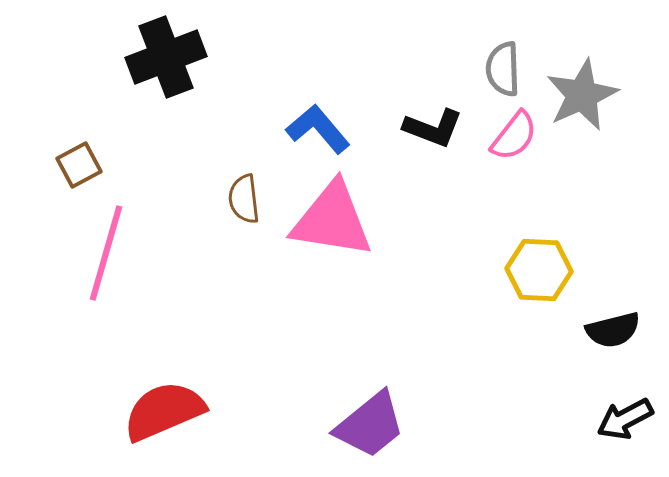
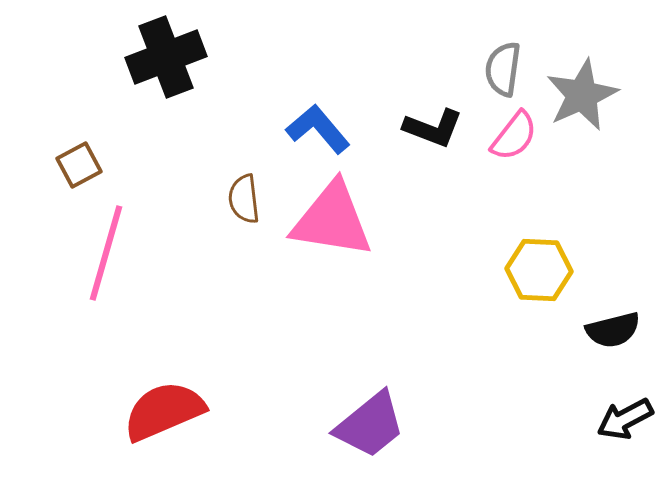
gray semicircle: rotated 10 degrees clockwise
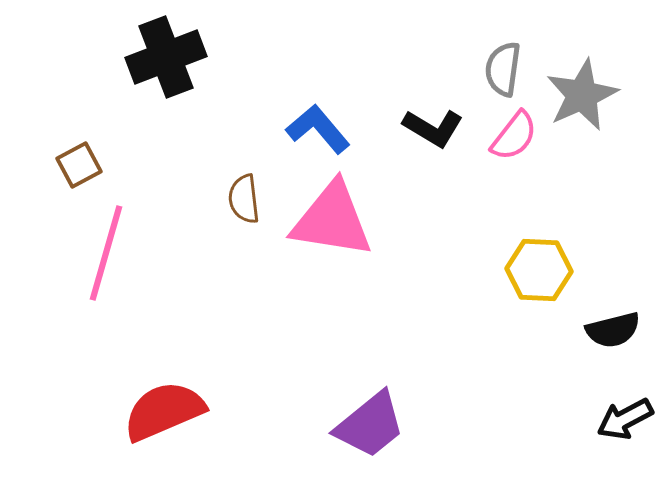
black L-shape: rotated 10 degrees clockwise
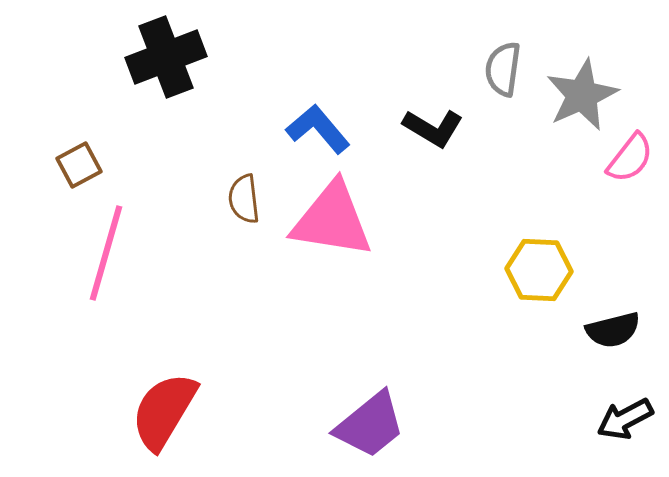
pink semicircle: moved 116 px right, 22 px down
red semicircle: rotated 36 degrees counterclockwise
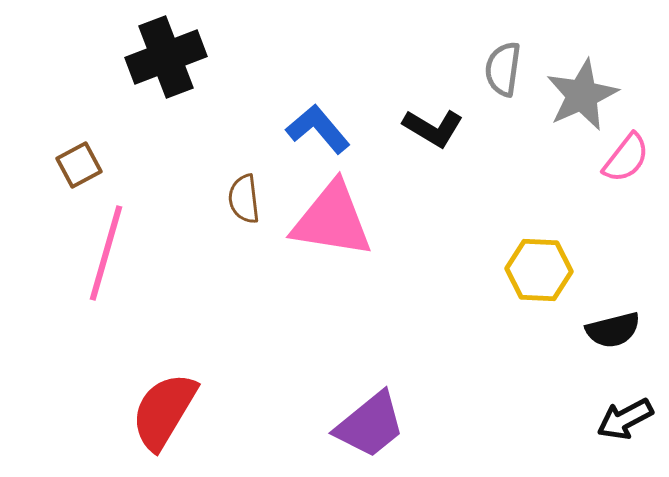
pink semicircle: moved 4 px left
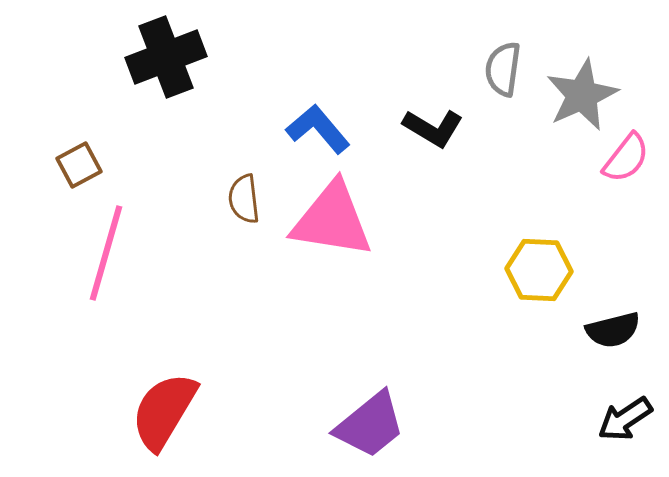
black arrow: rotated 6 degrees counterclockwise
